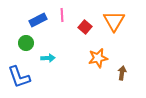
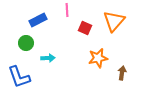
pink line: moved 5 px right, 5 px up
orange triangle: rotated 10 degrees clockwise
red square: moved 1 px down; rotated 16 degrees counterclockwise
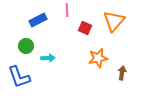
green circle: moved 3 px down
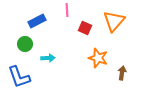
blue rectangle: moved 1 px left, 1 px down
green circle: moved 1 px left, 2 px up
orange star: rotated 30 degrees clockwise
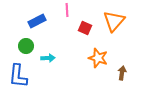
green circle: moved 1 px right, 2 px down
blue L-shape: moved 1 px left, 1 px up; rotated 25 degrees clockwise
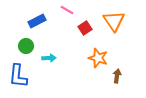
pink line: rotated 56 degrees counterclockwise
orange triangle: rotated 15 degrees counterclockwise
red square: rotated 32 degrees clockwise
cyan arrow: moved 1 px right
brown arrow: moved 5 px left, 3 px down
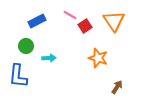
pink line: moved 3 px right, 5 px down
red square: moved 2 px up
brown arrow: moved 11 px down; rotated 24 degrees clockwise
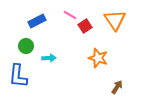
orange triangle: moved 1 px right, 1 px up
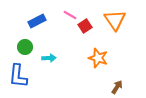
green circle: moved 1 px left, 1 px down
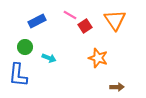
cyan arrow: rotated 24 degrees clockwise
blue L-shape: moved 1 px up
brown arrow: rotated 56 degrees clockwise
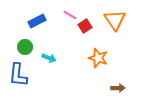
brown arrow: moved 1 px right, 1 px down
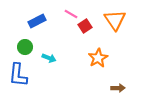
pink line: moved 1 px right, 1 px up
orange star: rotated 24 degrees clockwise
